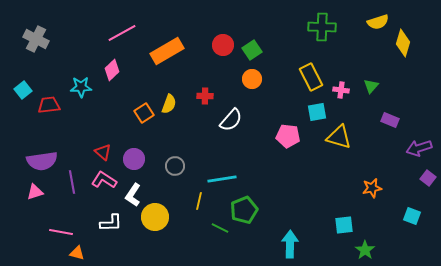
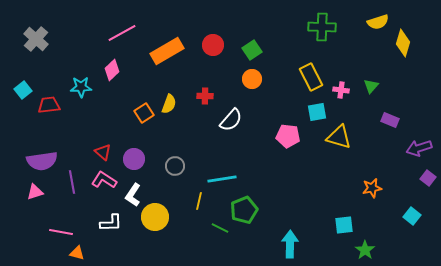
gray cross at (36, 39): rotated 15 degrees clockwise
red circle at (223, 45): moved 10 px left
cyan square at (412, 216): rotated 18 degrees clockwise
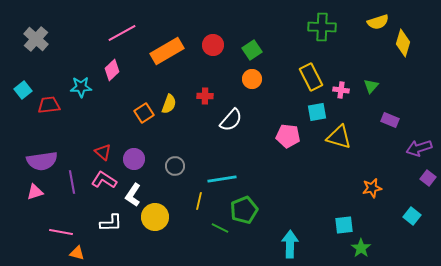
green star at (365, 250): moved 4 px left, 2 px up
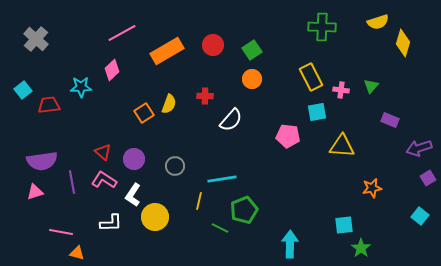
yellow triangle at (339, 137): moved 3 px right, 9 px down; rotated 12 degrees counterclockwise
purple square at (428, 178): rotated 21 degrees clockwise
cyan square at (412, 216): moved 8 px right
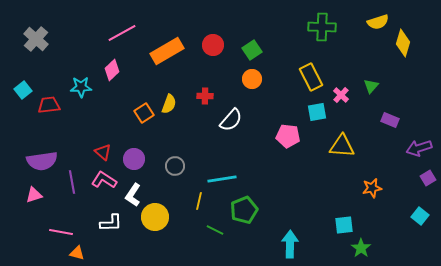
pink cross at (341, 90): moved 5 px down; rotated 35 degrees clockwise
pink triangle at (35, 192): moved 1 px left, 3 px down
green line at (220, 228): moved 5 px left, 2 px down
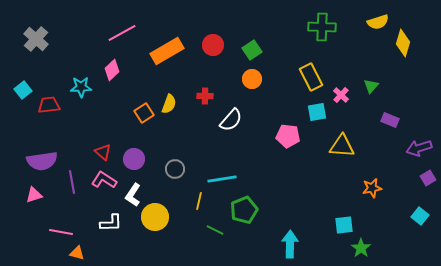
gray circle at (175, 166): moved 3 px down
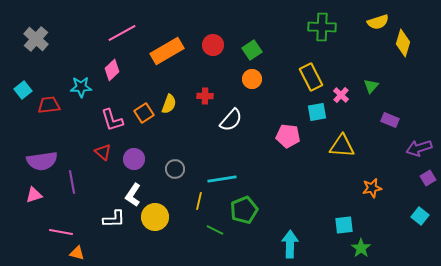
pink L-shape at (104, 180): moved 8 px right, 60 px up; rotated 140 degrees counterclockwise
white L-shape at (111, 223): moved 3 px right, 4 px up
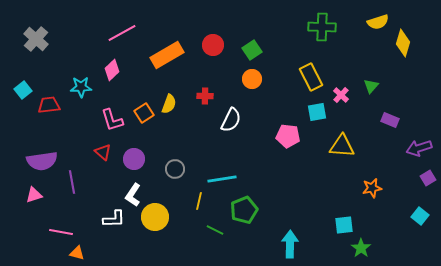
orange rectangle at (167, 51): moved 4 px down
white semicircle at (231, 120): rotated 15 degrees counterclockwise
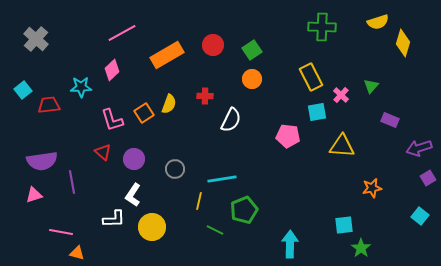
yellow circle at (155, 217): moved 3 px left, 10 px down
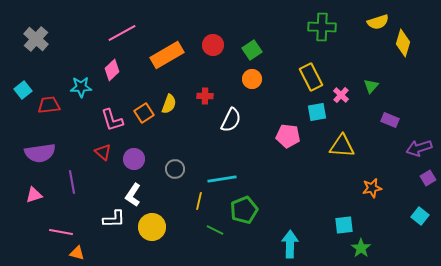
purple semicircle at (42, 161): moved 2 px left, 8 px up
